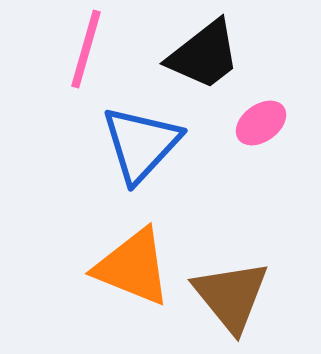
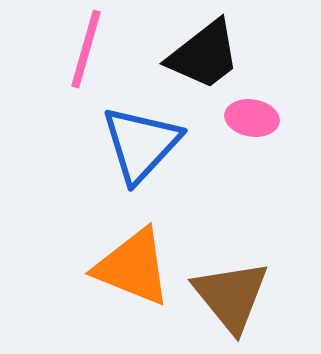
pink ellipse: moved 9 px left, 5 px up; rotated 45 degrees clockwise
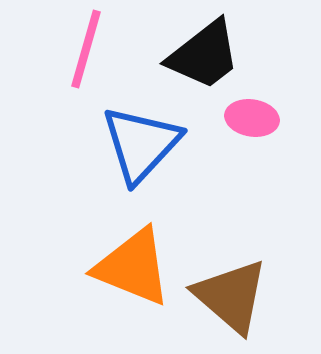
brown triangle: rotated 10 degrees counterclockwise
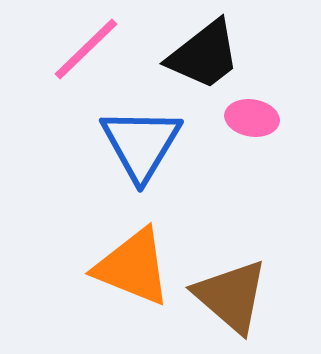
pink line: rotated 30 degrees clockwise
blue triangle: rotated 12 degrees counterclockwise
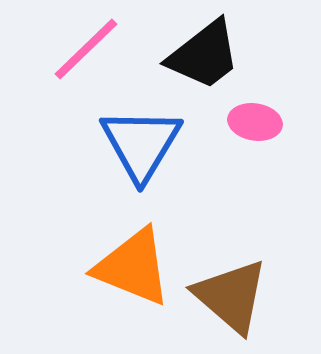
pink ellipse: moved 3 px right, 4 px down
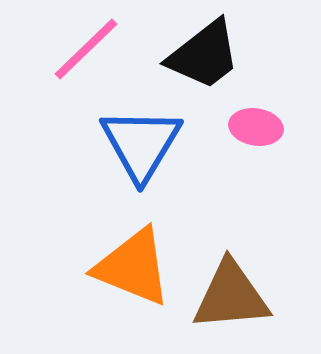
pink ellipse: moved 1 px right, 5 px down
brown triangle: rotated 46 degrees counterclockwise
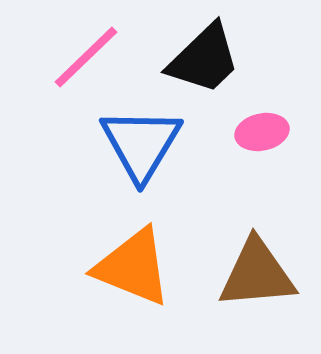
pink line: moved 8 px down
black trapezoid: moved 4 px down; rotated 6 degrees counterclockwise
pink ellipse: moved 6 px right, 5 px down; rotated 21 degrees counterclockwise
brown triangle: moved 26 px right, 22 px up
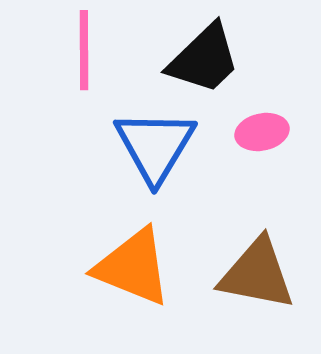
pink line: moved 2 px left, 7 px up; rotated 46 degrees counterclockwise
blue triangle: moved 14 px right, 2 px down
brown triangle: rotated 16 degrees clockwise
